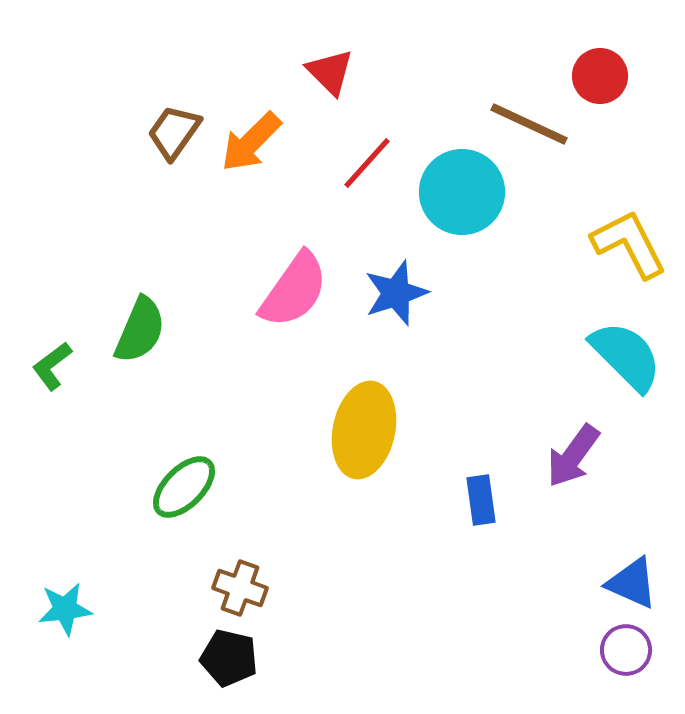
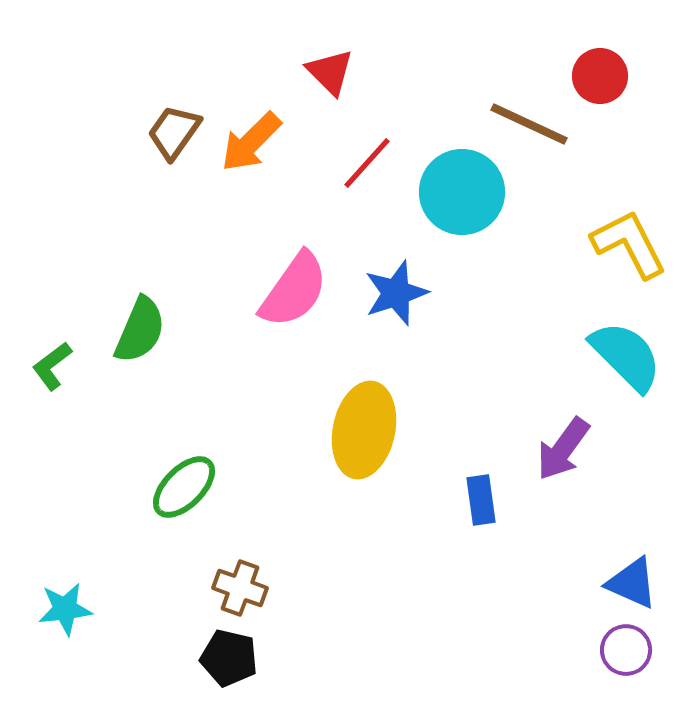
purple arrow: moved 10 px left, 7 px up
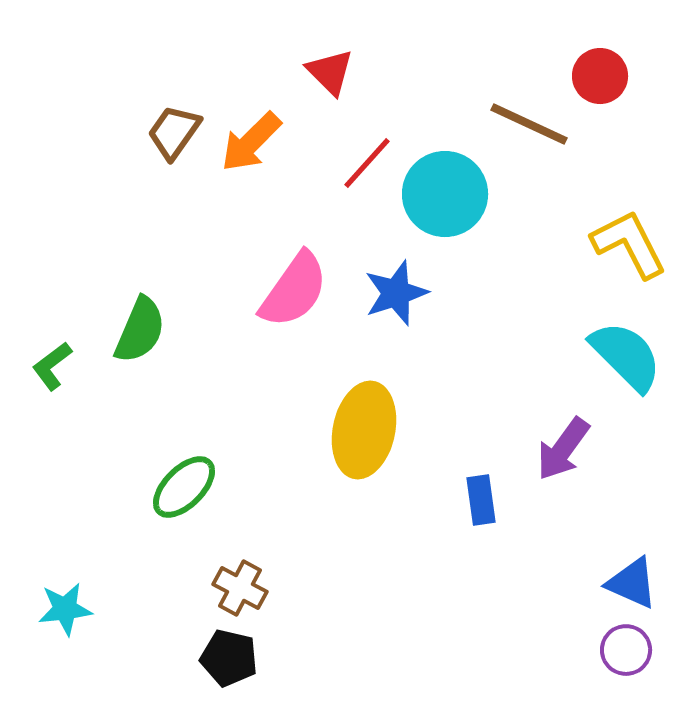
cyan circle: moved 17 px left, 2 px down
brown cross: rotated 8 degrees clockwise
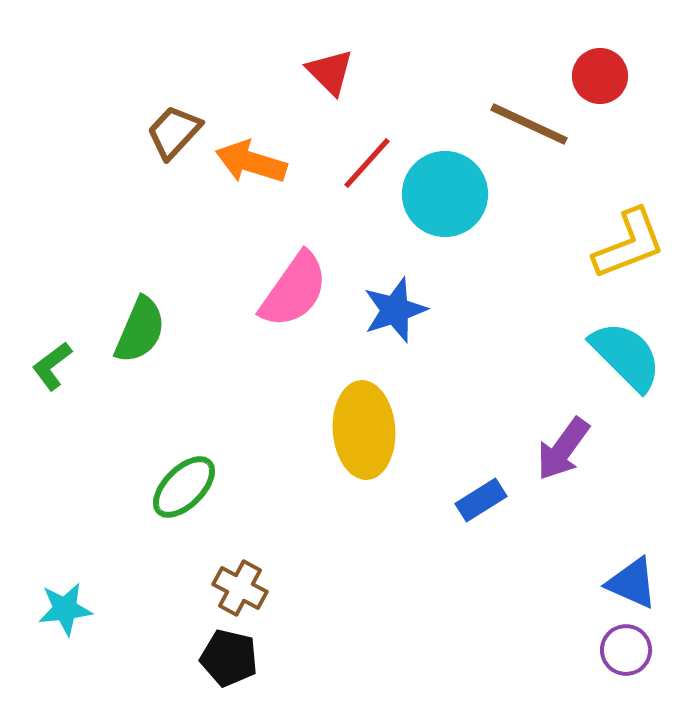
brown trapezoid: rotated 8 degrees clockwise
orange arrow: moved 20 px down; rotated 62 degrees clockwise
yellow L-shape: rotated 96 degrees clockwise
blue star: moved 1 px left, 17 px down
yellow ellipse: rotated 16 degrees counterclockwise
blue rectangle: rotated 66 degrees clockwise
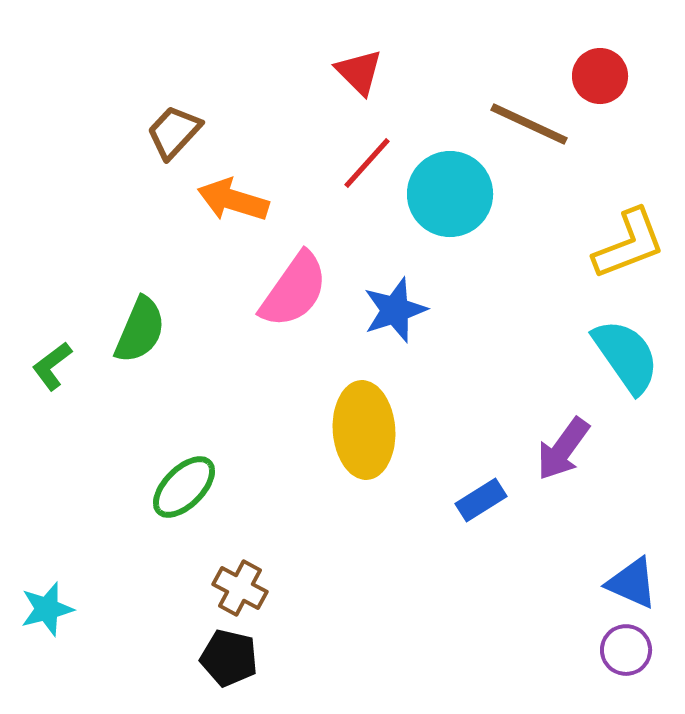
red triangle: moved 29 px right
orange arrow: moved 18 px left, 38 px down
cyan circle: moved 5 px right
cyan semicircle: rotated 10 degrees clockwise
cyan star: moved 18 px left; rotated 8 degrees counterclockwise
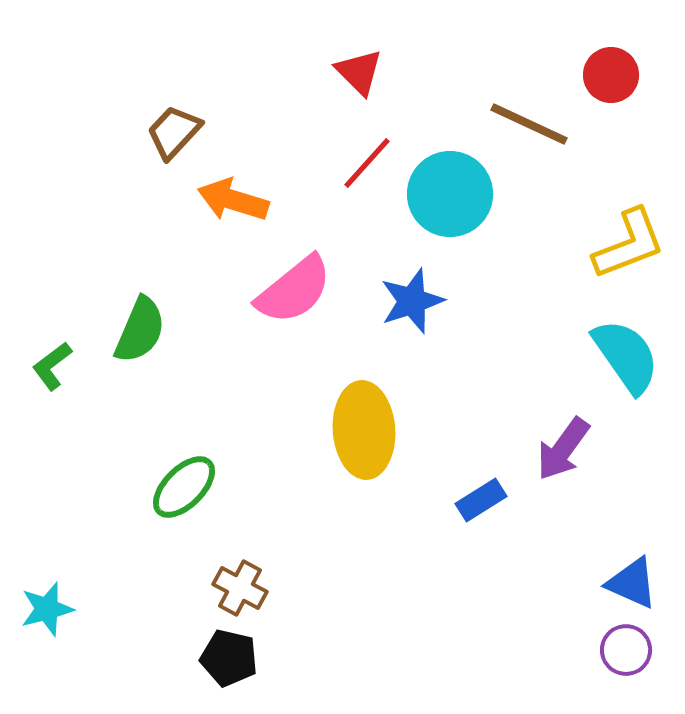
red circle: moved 11 px right, 1 px up
pink semicircle: rotated 16 degrees clockwise
blue star: moved 17 px right, 9 px up
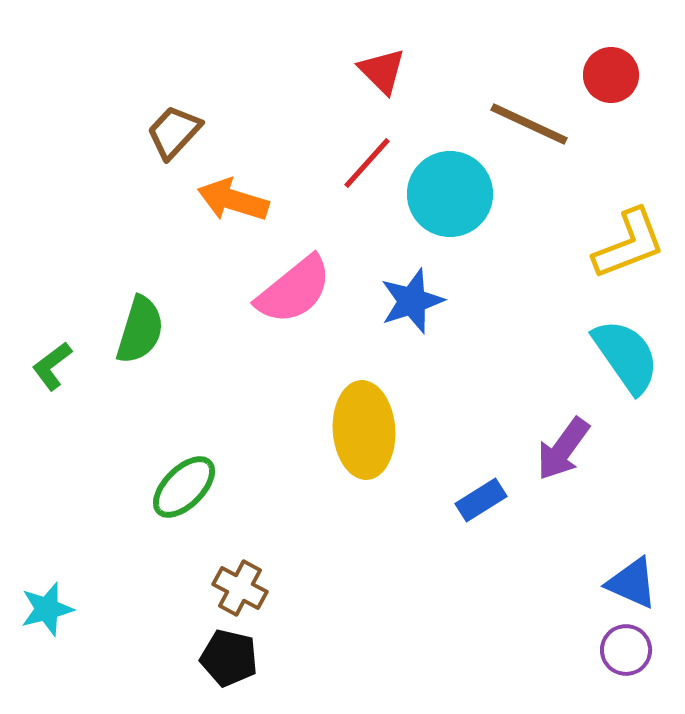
red triangle: moved 23 px right, 1 px up
green semicircle: rotated 6 degrees counterclockwise
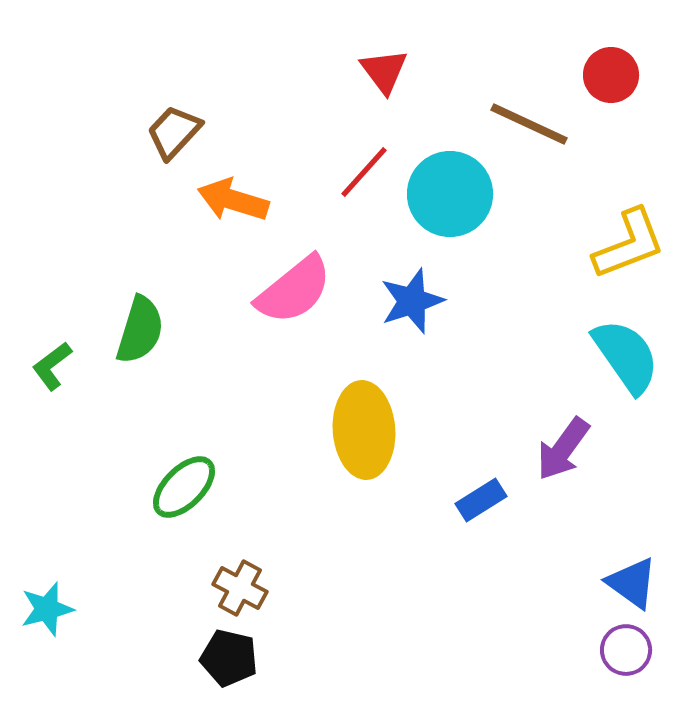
red triangle: moved 2 px right; rotated 8 degrees clockwise
red line: moved 3 px left, 9 px down
blue triangle: rotated 12 degrees clockwise
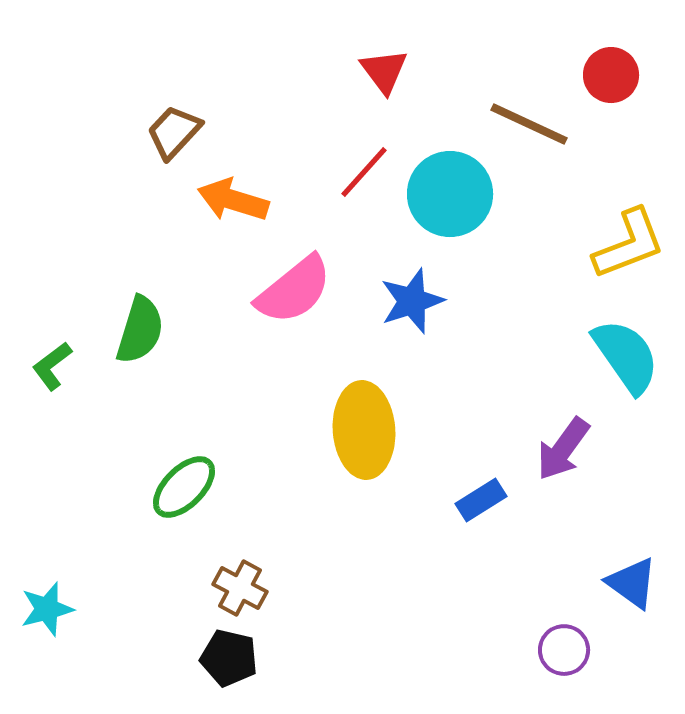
purple circle: moved 62 px left
